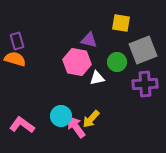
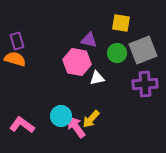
green circle: moved 9 px up
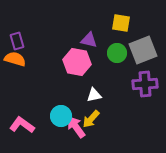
white triangle: moved 3 px left, 17 px down
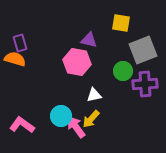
purple rectangle: moved 3 px right, 2 px down
green circle: moved 6 px right, 18 px down
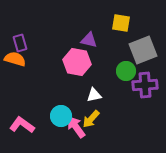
green circle: moved 3 px right
purple cross: moved 1 px down
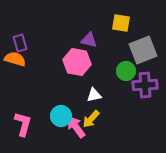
pink L-shape: moved 1 px right, 1 px up; rotated 70 degrees clockwise
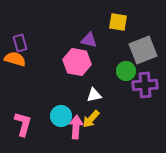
yellow square: moved 3 px left, 1 px up
pink arrow: rotated 40 degrees clockwise
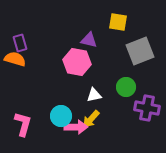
gray square: moved 3 px left, 1 px down
green circle: moved 16 px down
purple cross: moved 2 px right, 23 px down; rotated 15 degrees clockwise
pink arrow: rotated 85 degrees clockwise
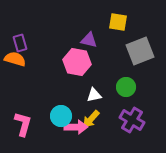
purple cross: moved 15 px left, 12 px down; rotated 20 degrees clockwise
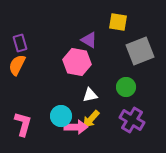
purple triangle: rotated 18 degrees clockwise
orange semicircle: moved 2 px right, 6 px down; rotated 80 degrees counterclockwise
white triangle: moved 4 px left
